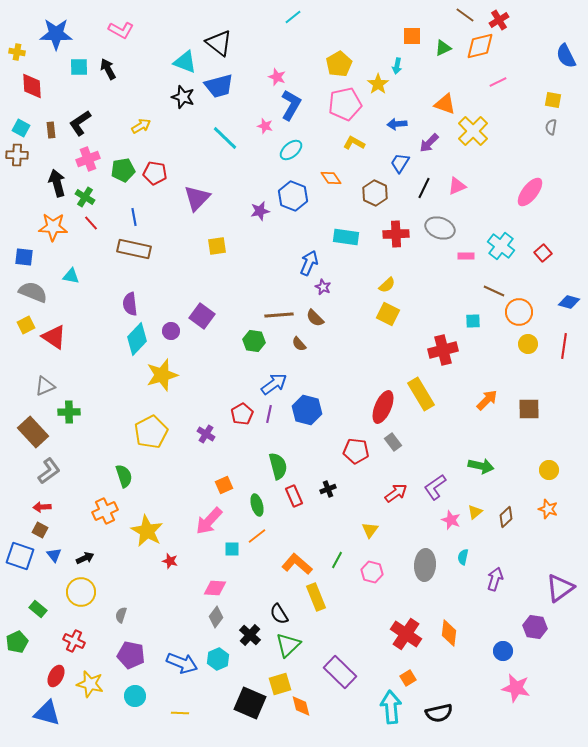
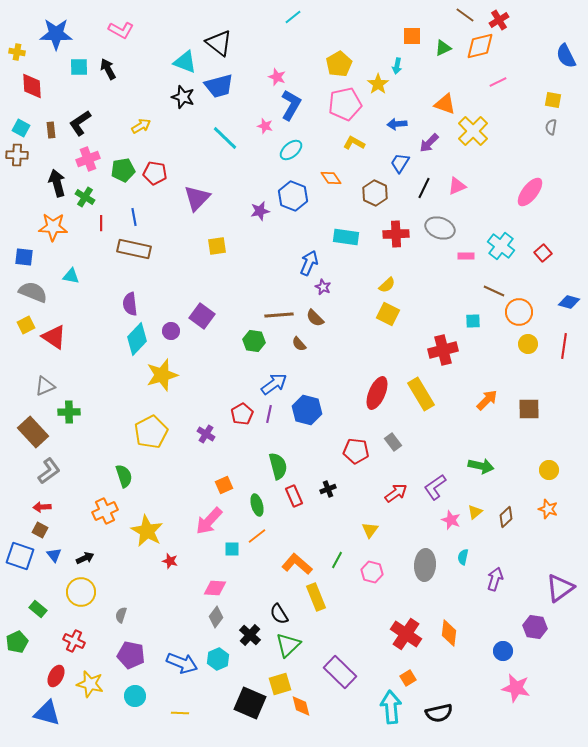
red line at (91, 223): moved 10 px right; rotated 42 degrees clockwise
red ellipse at (383, 407): moved 6 px left, 14 px up
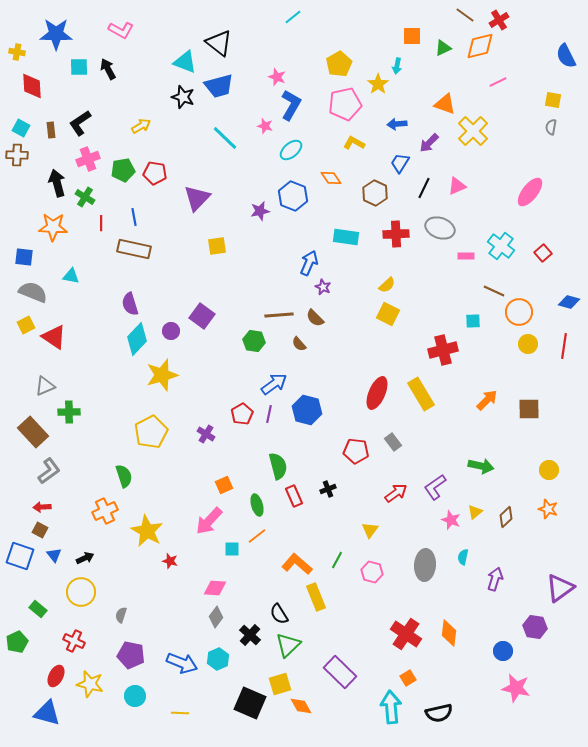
purple semicircle at (130, 304): rotated 10 degrees counterclockwise
orange diamond at (301, 706): rotated 15 degrees counterclockwise
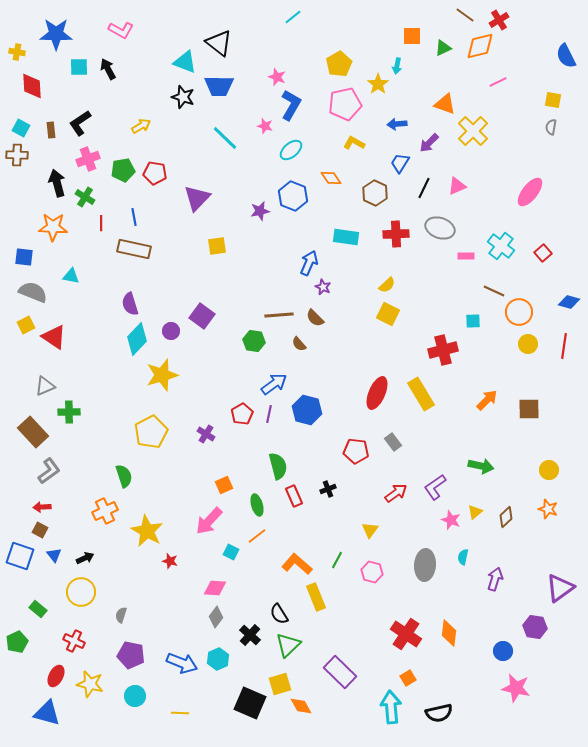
blue trapezoid at (219, 86): rotated 16 degrees clockwise
cyan square at (232, 549): moved 1 px left, 3 px down; rotated 28 degrees clockwise
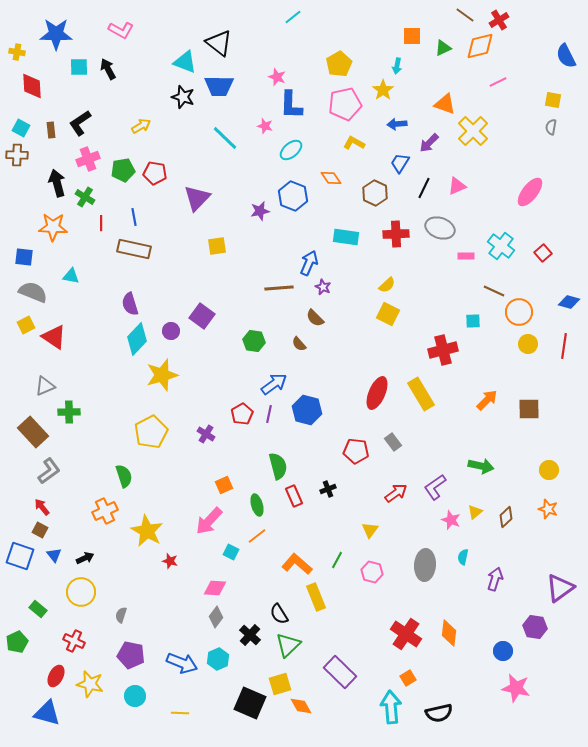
yellow star at (378, 84): moved 5 px right, 6 px down
blue L-shape at (291, 105): rotated 152 degrees clockwise
brown line at (279, 315): moved 27 px up
red arrow at (42, 507): rotated 54 degrees clockwise
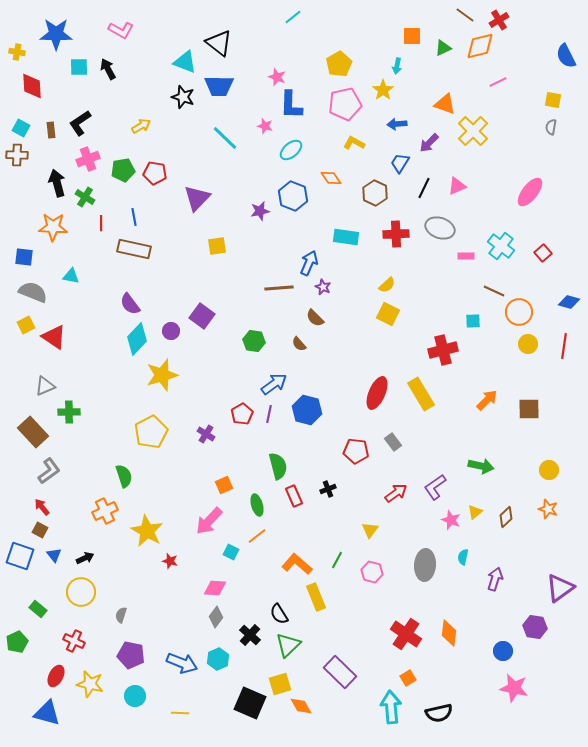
purple semicircle at (130, 304): rotated 20 degrees counterclockwise
pink star at (516, 688): moved 2 px left
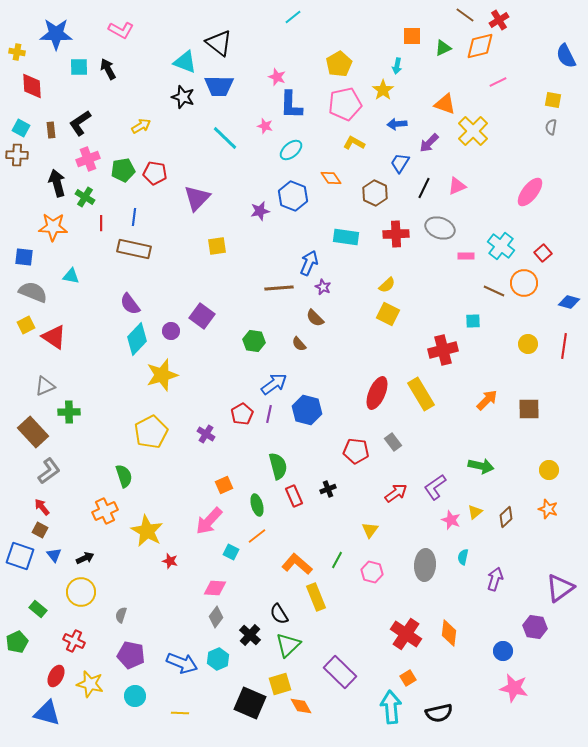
blue line at (134, 217): rotated 18 degrees clockwise
orange circle at (519, 312): moved 5 px right, 29 px up
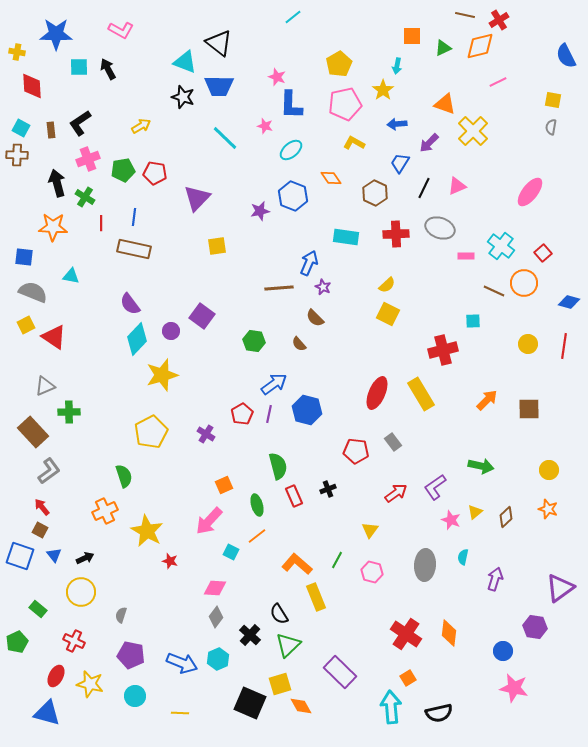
brown line at (465, 15): rotated 24 degrees counterclockwise
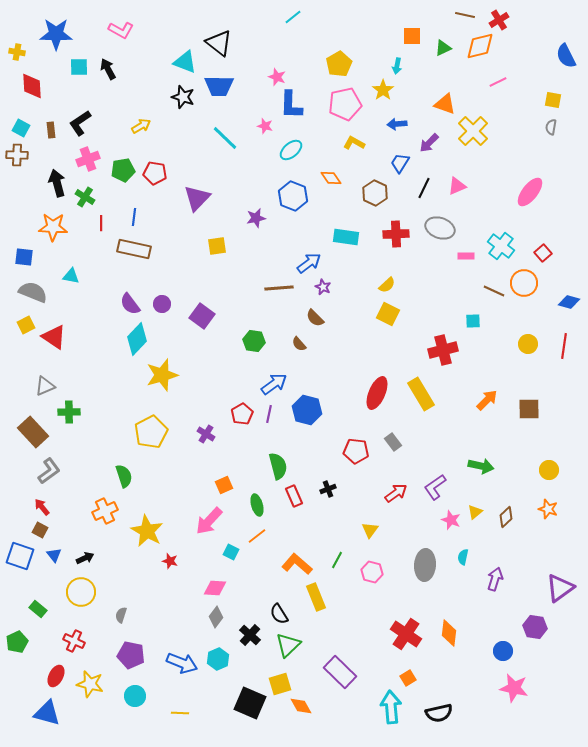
purple star at (260, 211): moved 4 px left, 7 px down
blue arrow at (309, 263): rotated 30 degrees clockwise
purple circle at (171, 331): moved 9 px left, 27 px up
